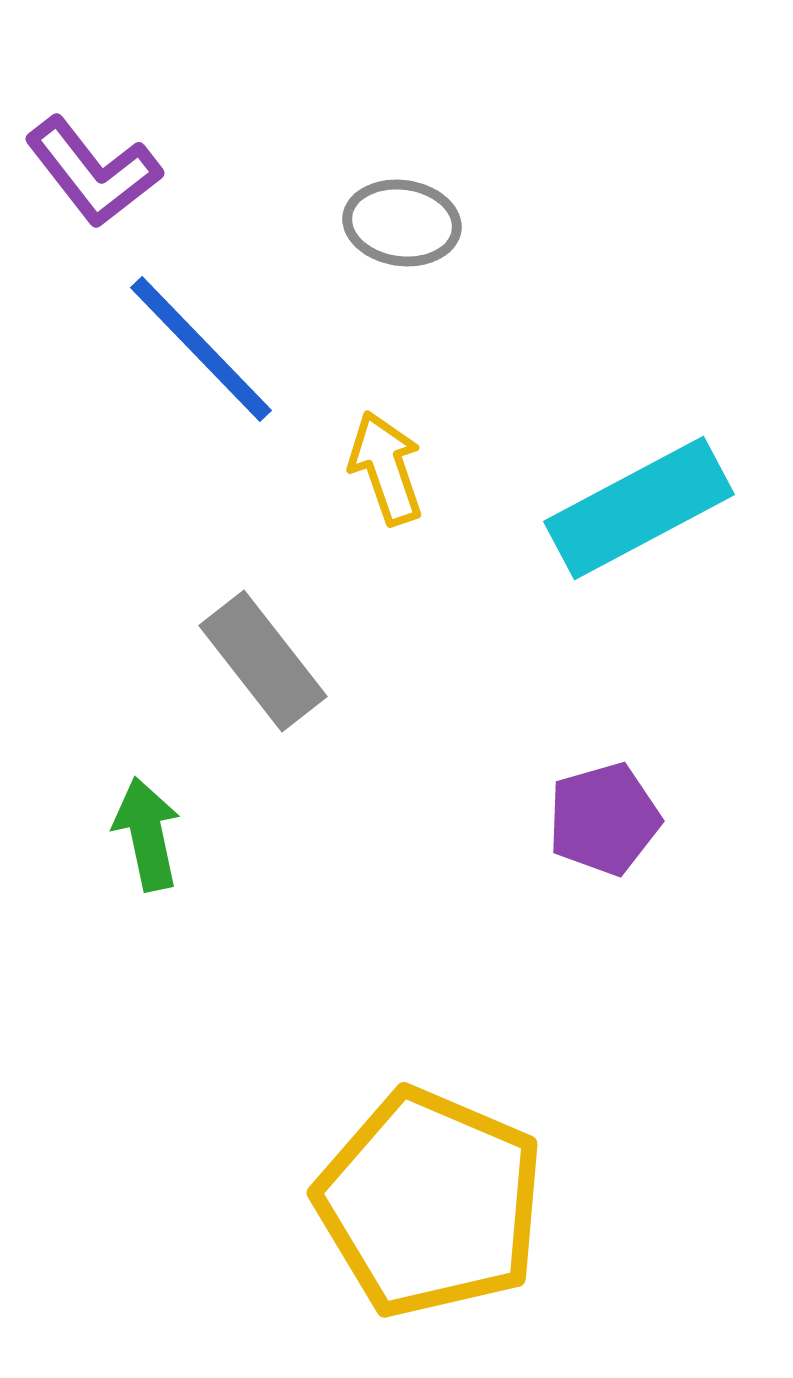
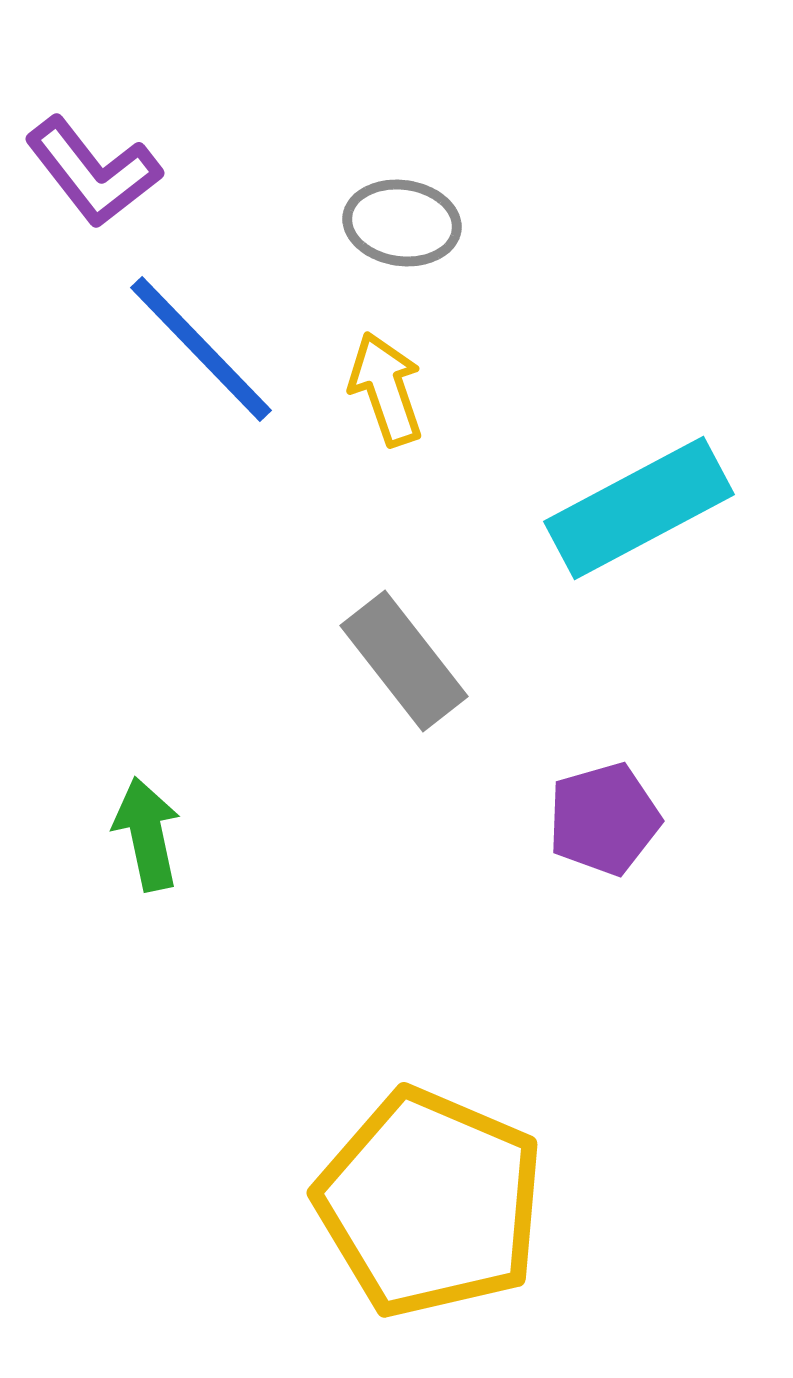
yellow arrow: moved 79 px up
gray rectangle: moved 141 px right
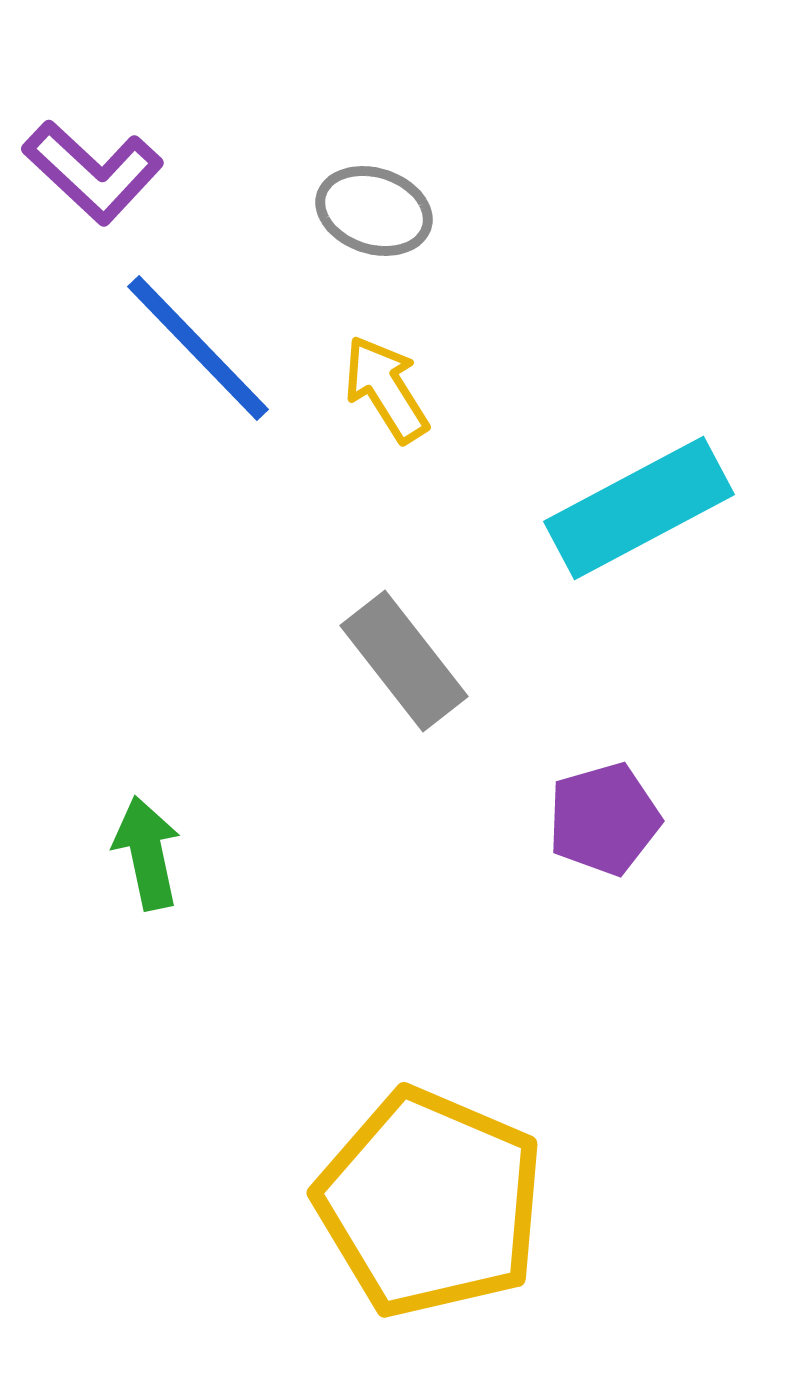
purple L-shape: rotated 9 degrees counterclockwise
gray ellipse: moved 28 px left, 12 px up; rotated 10 degrees clockwise
blue line: moved 3 px left, 1 px up
yellow arrow: rotated 13 degrees counterclockwise
green arrow: moved 19 px down
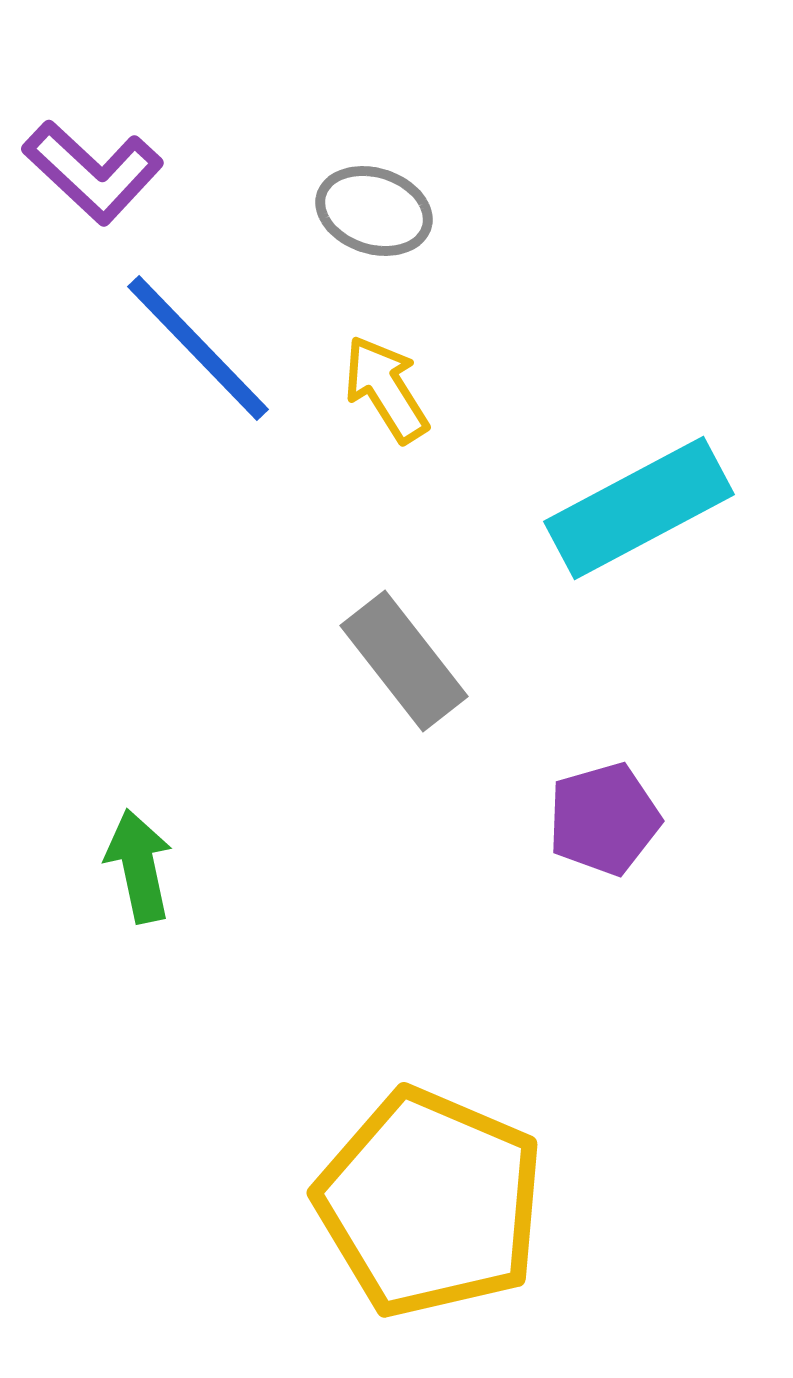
green arrow: moved 8 px left, 13 px down
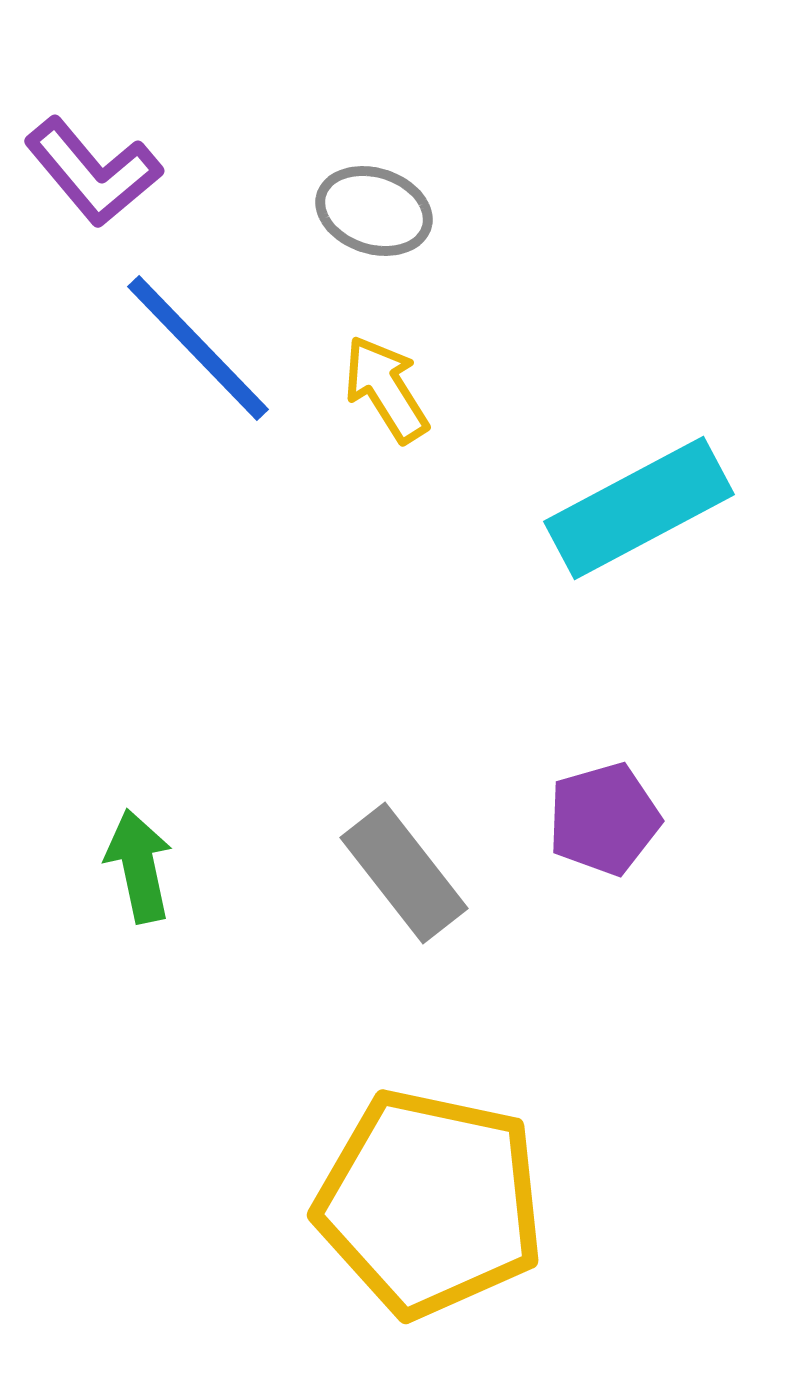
purple L-shape: rotated 7 degrees clockwise
gray rectangle: moved 212 px down
yellow pentagon: rotated 11 degrees counterclockwise
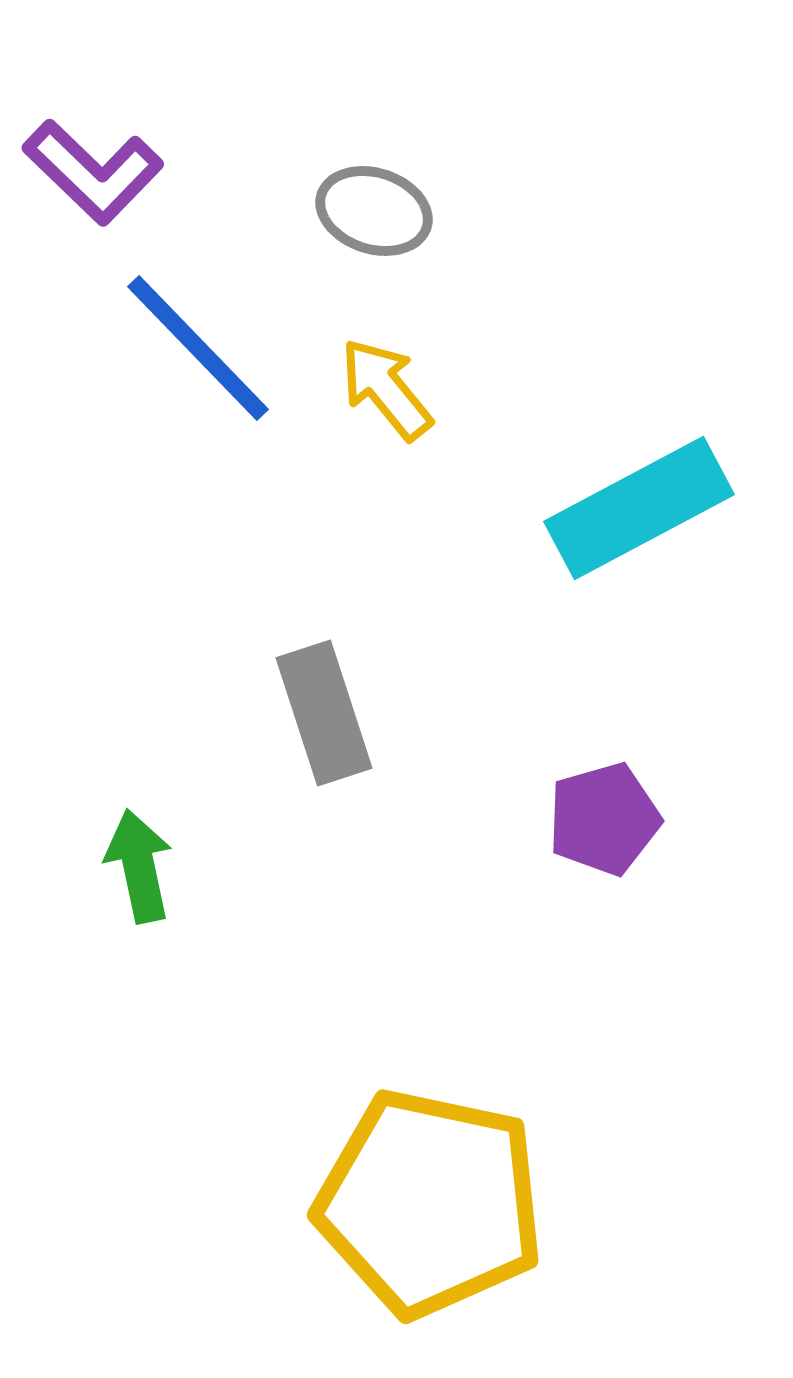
purple L-shape: rotated 6 degrees counterclockwise
yellow arrow: rotated 7 degrees counterclockwise
gray rectangle: moved 80 px left, 160 px up; rotated 20 degrees clockwise
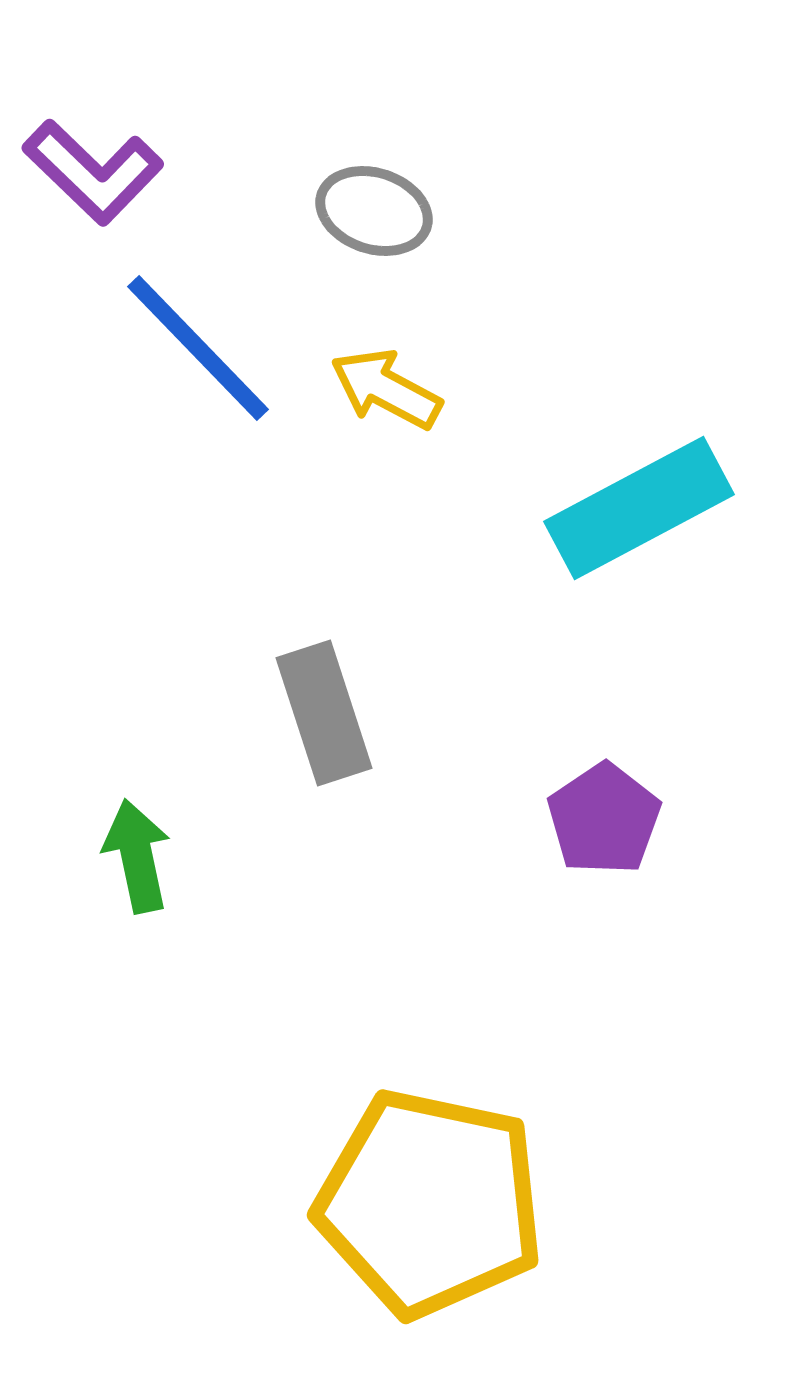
yellow arrow: rotated 23 degrees counterclockwise
purple pentagon: rotated 18 degrees counterclockwise
green arrow: moved 2 px left, 10 px up
